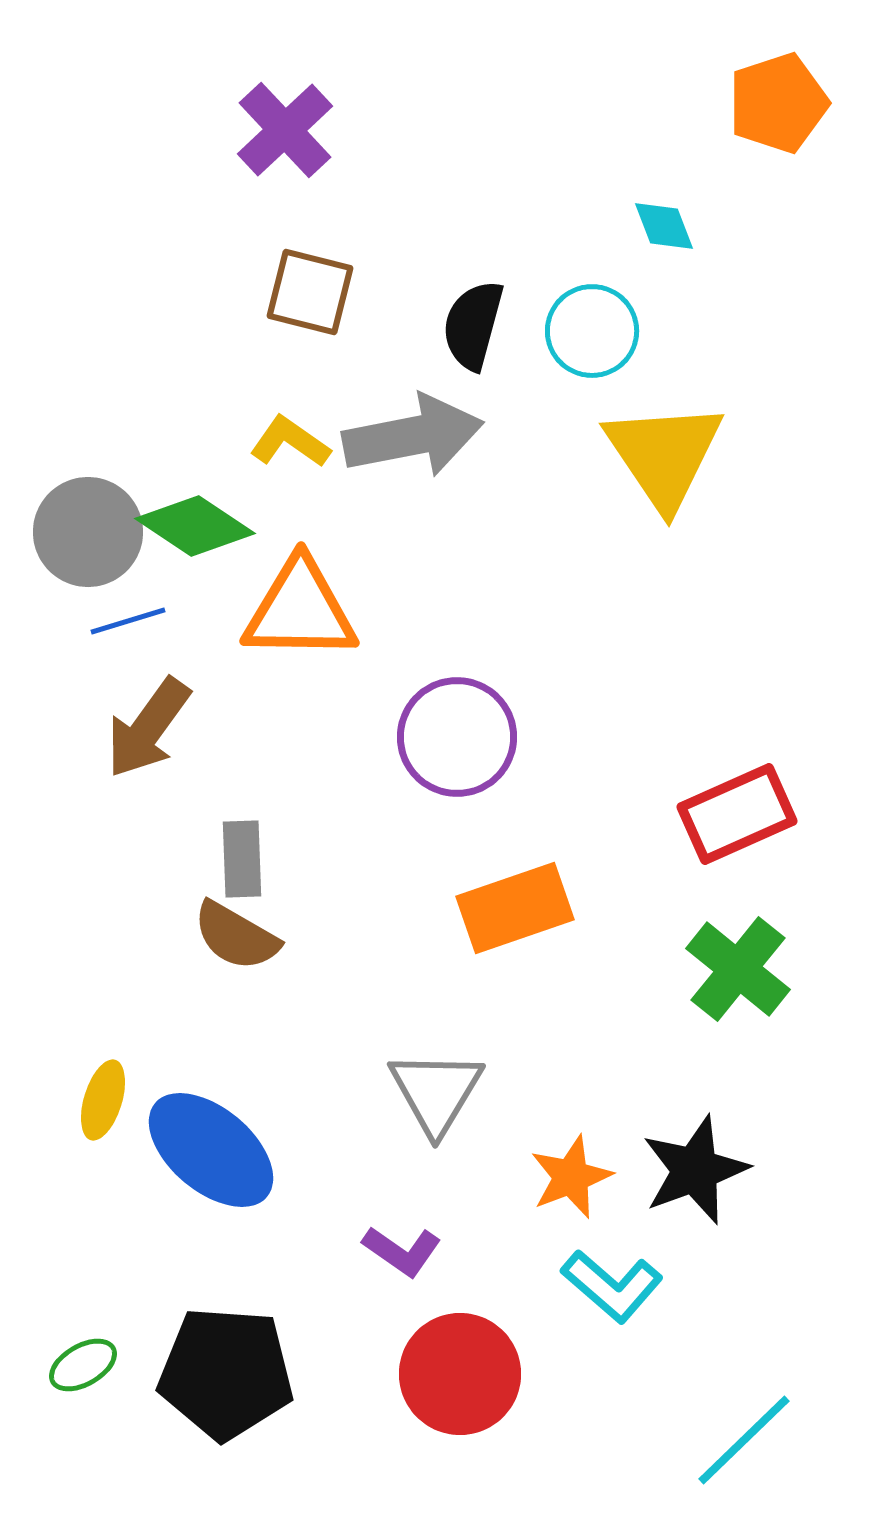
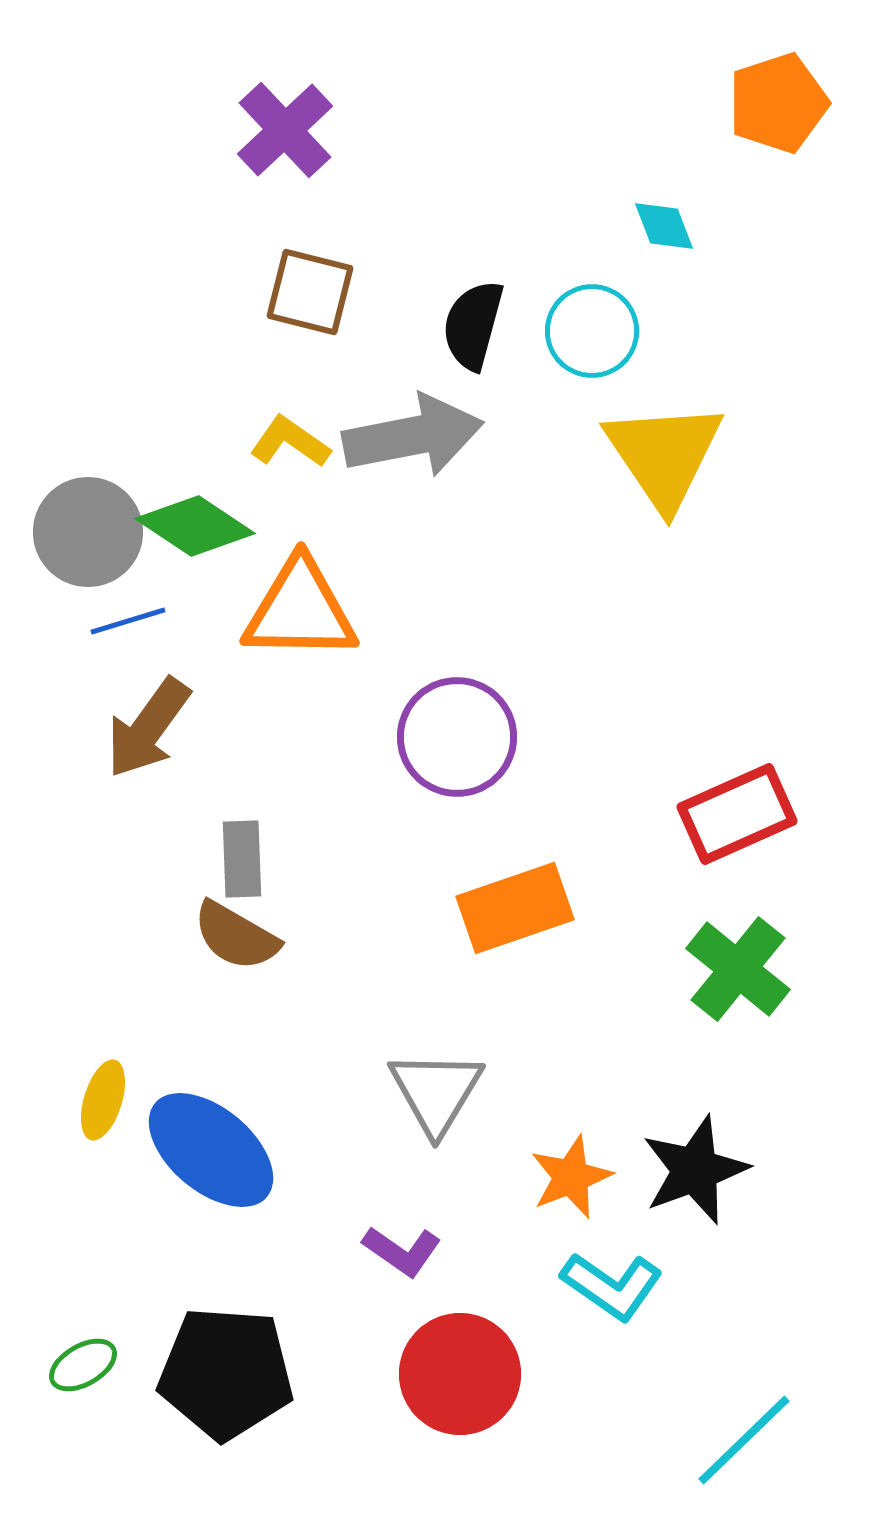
cyan L-shape: rotated 6 degrees counterclockwise
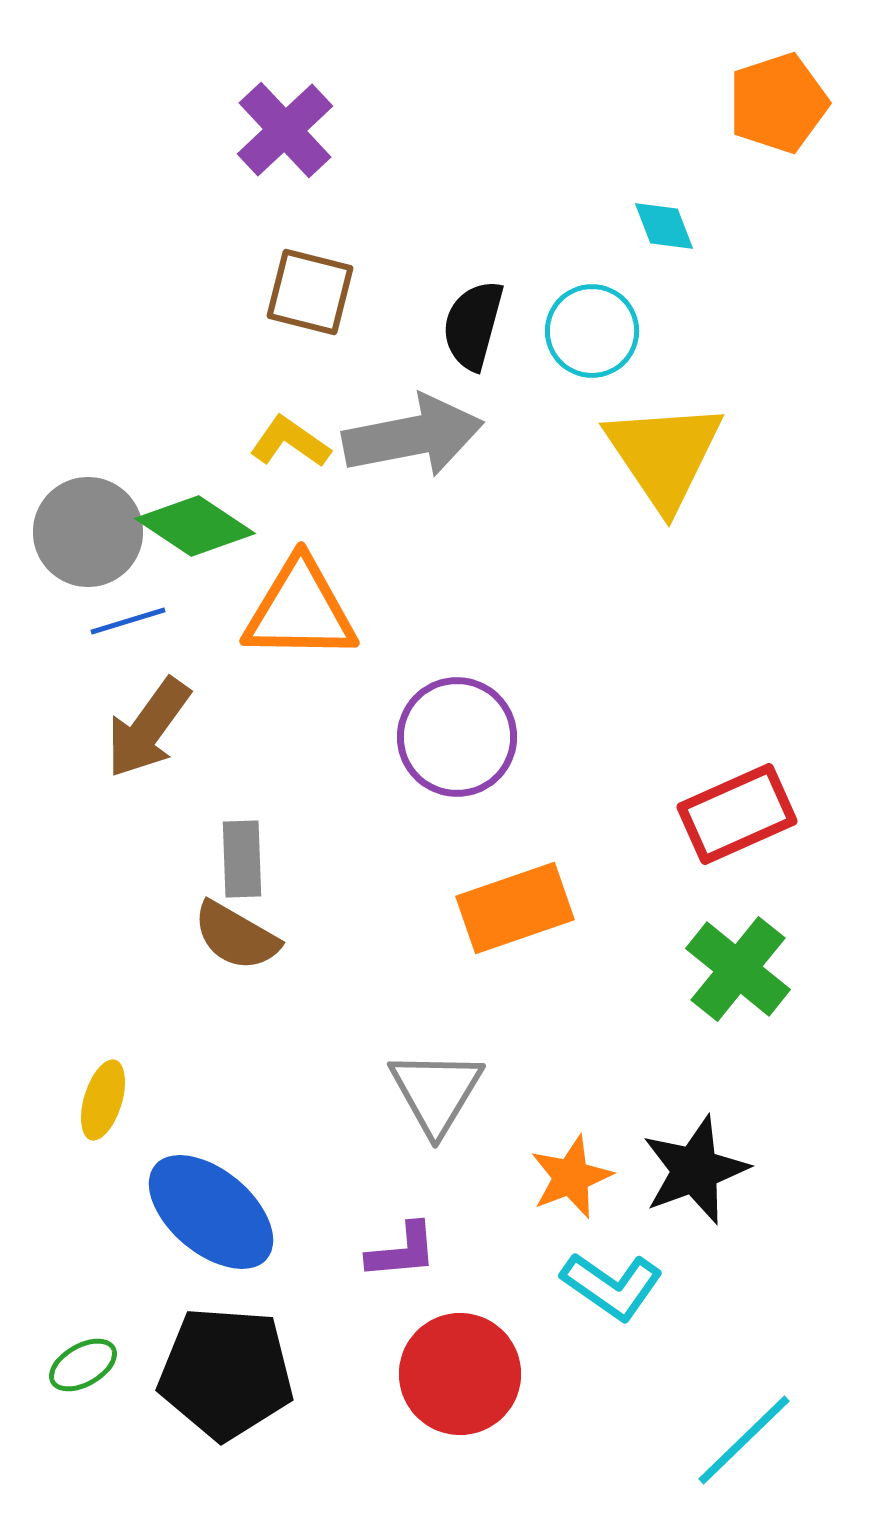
blue ellipse: moved 62 px down
purple L-shape: rotated 40 degrees counterclockwise
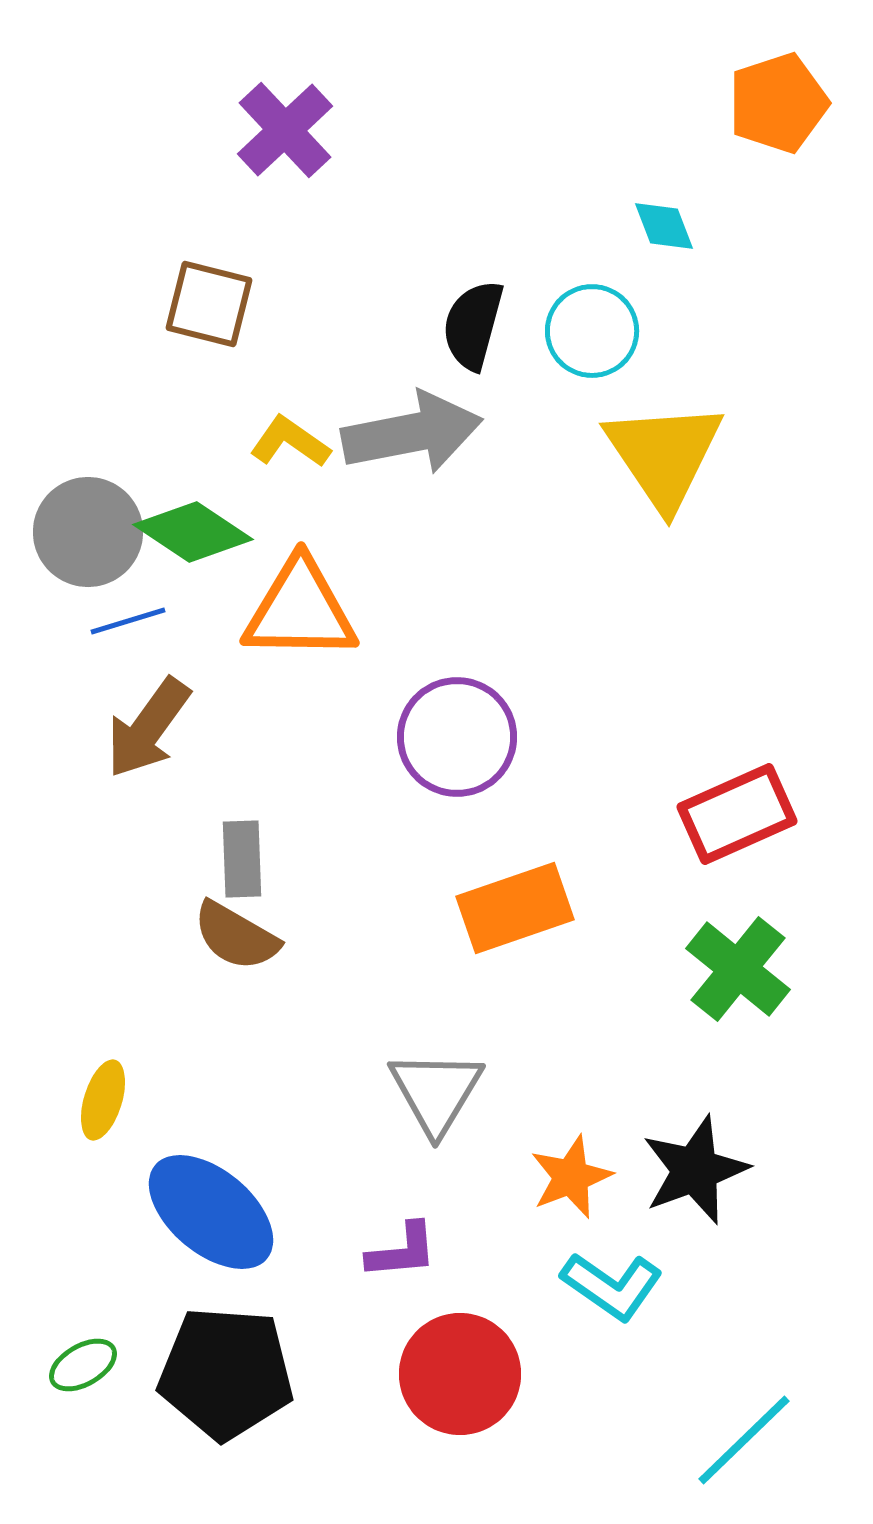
brown square: moved 101 px left, 12 px down
gray arrow: moved 1 px left, 3 px up
green diamond: moved 2 px left, 6 px down
